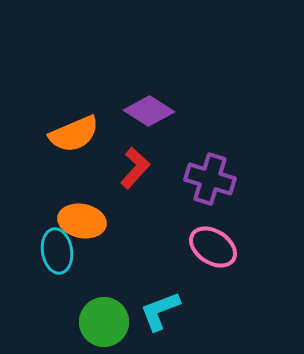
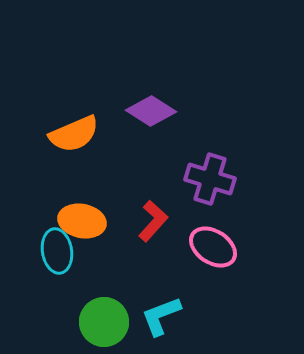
purple diamond: moved 2 px right
red L-shape: moved 18 px right, 53 px down
cyan L-shape: moved 1 px right, 5 px down
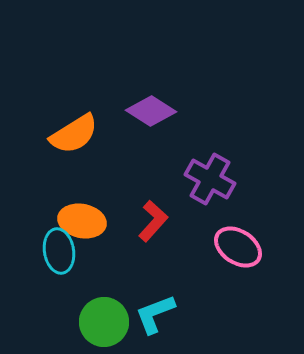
orange semicircle: rotated 9 degrees counterclockwise
purple cross: rotated 12 degrees clockwise
pink ellipse: moved 25 px right
cyan ellipse: moved 2 px right
cyan L-shape: moved 6 px left, 2 px up
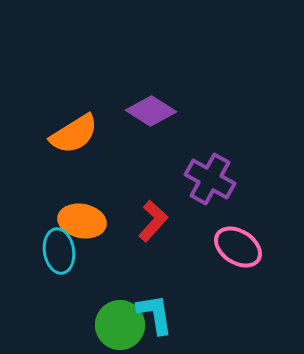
cyan L-shape: rotated 102 degrees clockwise
green circle: moved 16 px right, 3 px down
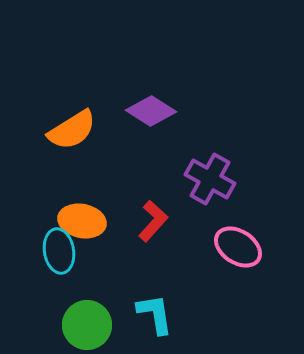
orange semicircle: moved 2 px left, 4 px up
green circle: moved 33 px left
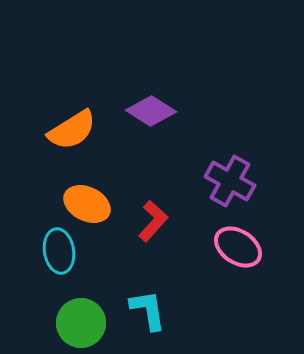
purple cross: moved 20 px right, 2 px down
orange ellipse: moved 5 px right, 17 px up; rotated 15 degrees clockwise
cyan L-shape: moved 7 px left, 4 px up
green circle: moved 6 px left, 2 px up
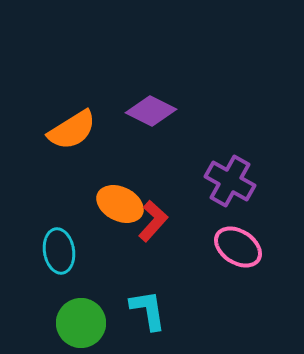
purple diamond: rotated 6 degrees counterclockwise
orange ellipse: moved 33 px right
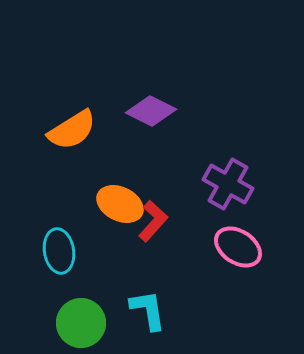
purple cross: moved 2 px left, 3 px down
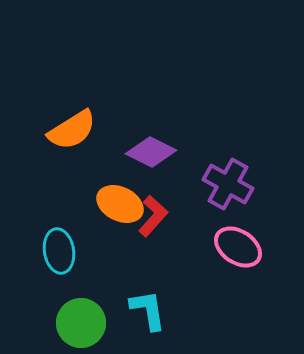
purple diamond: moved 41 px down
red L-shape: moved 5 px up
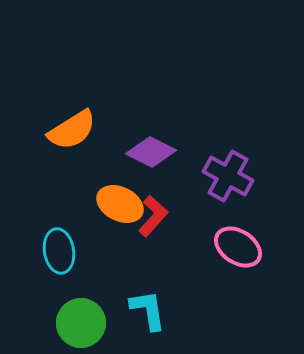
purple cross: moved 8 px up
